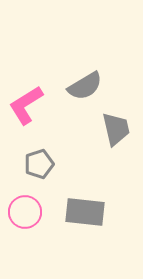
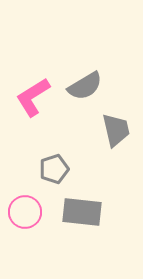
pink L-shape: moved 7 px right, 8 px up
gray trapezoid: moved 1 px down
gray pentagon: moved 15 px right, 5 px down
gray rectangle: moved 3 px left
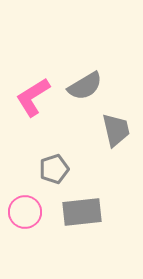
gray rectangle: rotated 12 degrees counterclockwise
